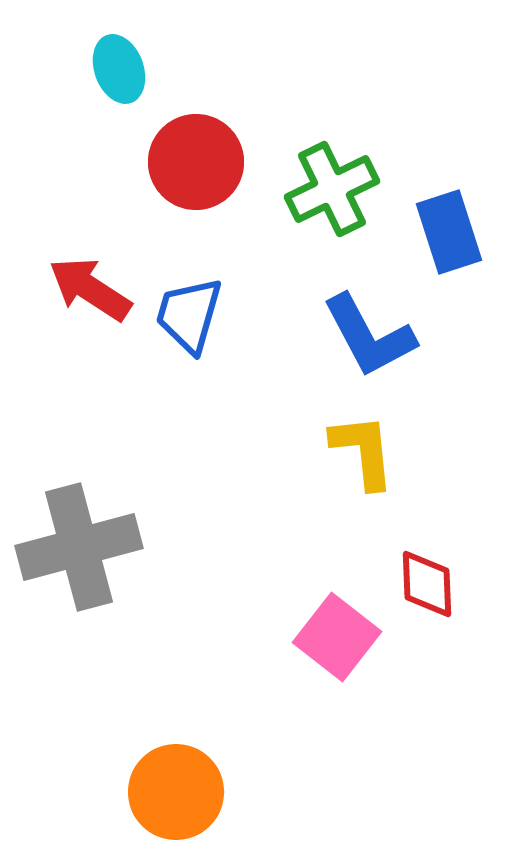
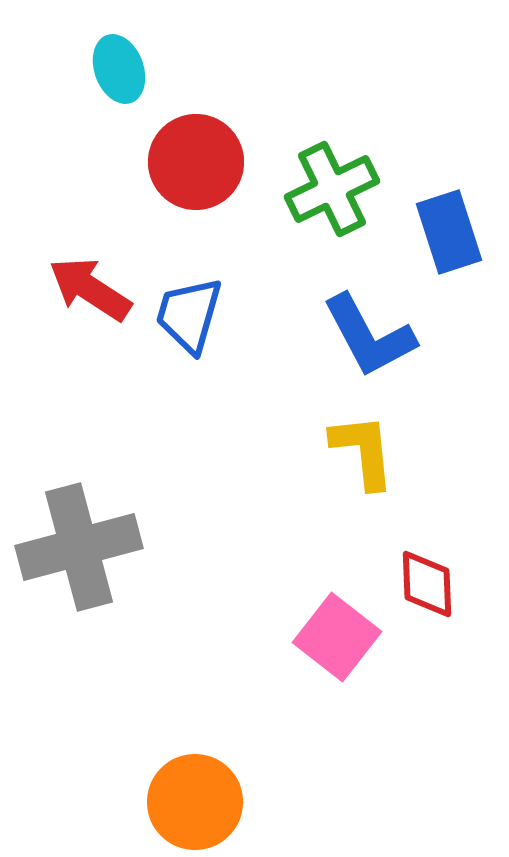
orange circle: moved 19 px right, 10 px down
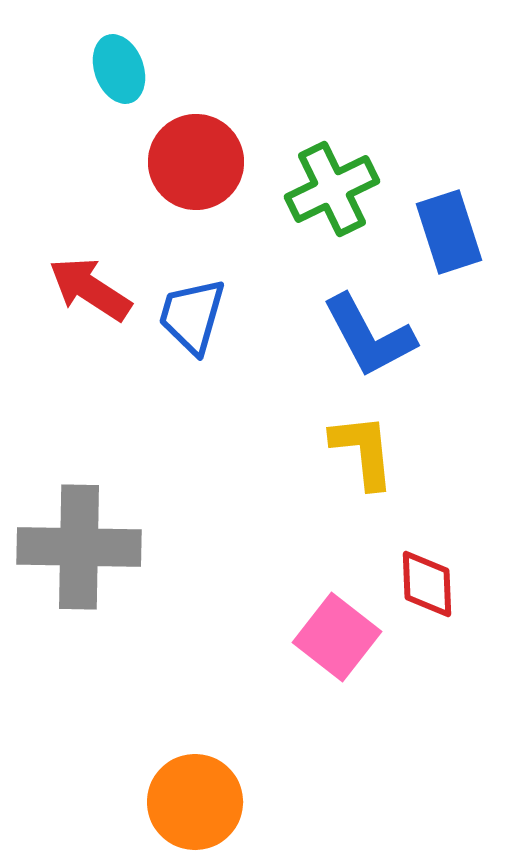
blue trapezoid: moved 3 px right, 1 px down
gray cross: rotated 16 degrees clockwise
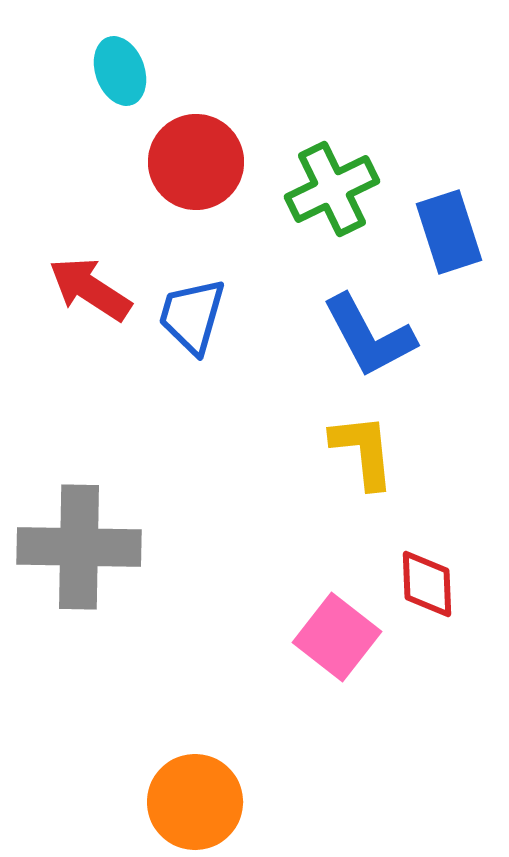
cyan ellipse: moved 1 px right, 2 px down
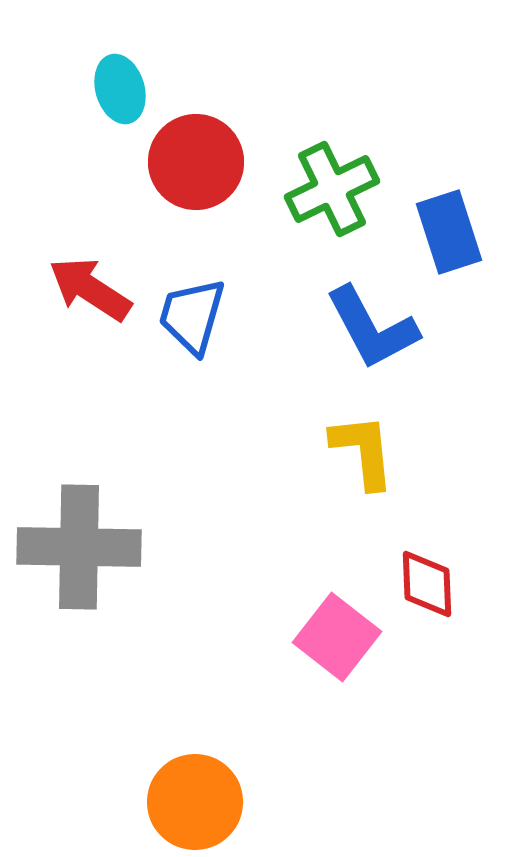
cyan ellipse: moved 18 px down; rotated 4 degrees clockwise
blue L-shape: moved 3 px right, 8 px up
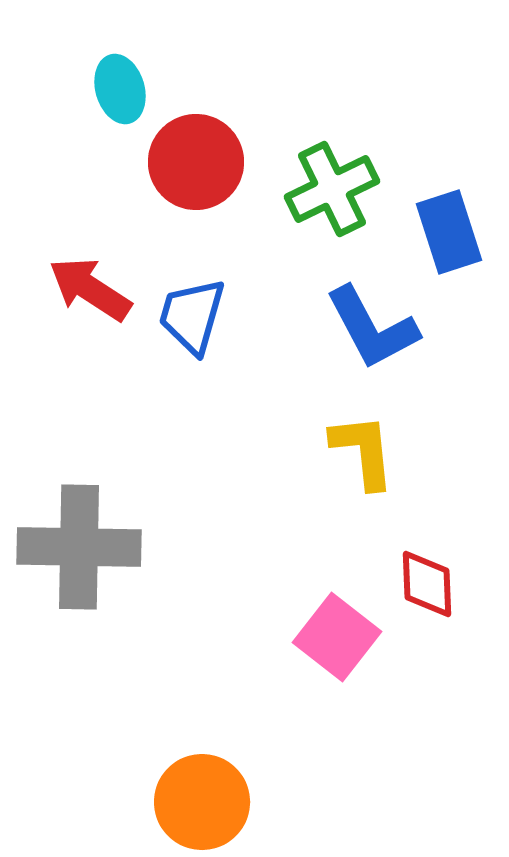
orange circle: moved 7 px right
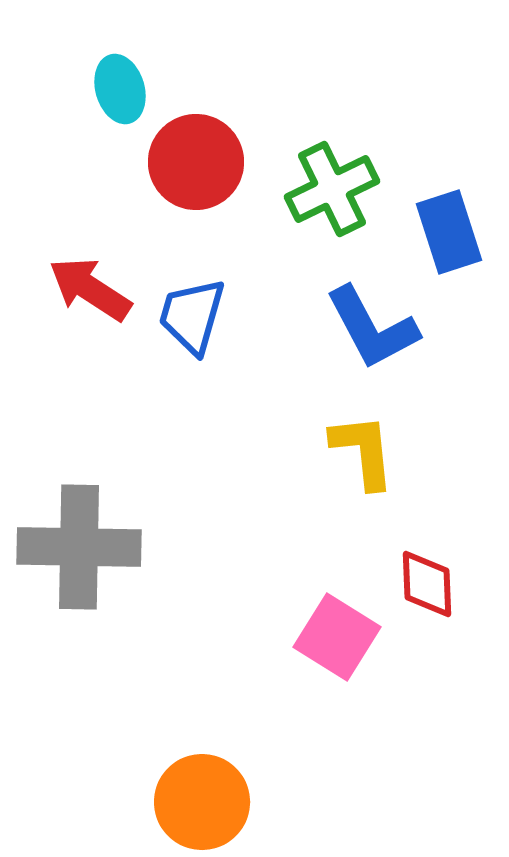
pink square: rotated 6 degrees counterclockwise
